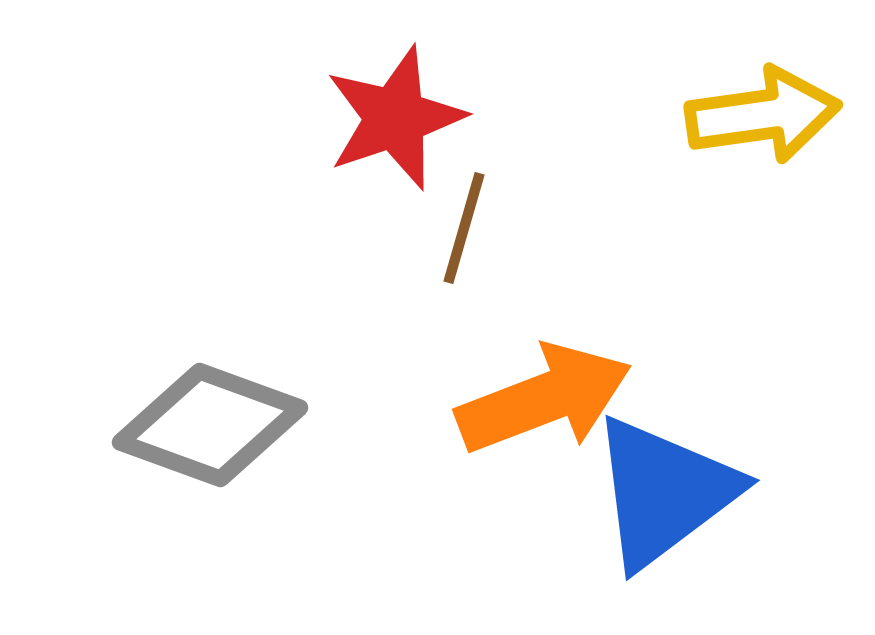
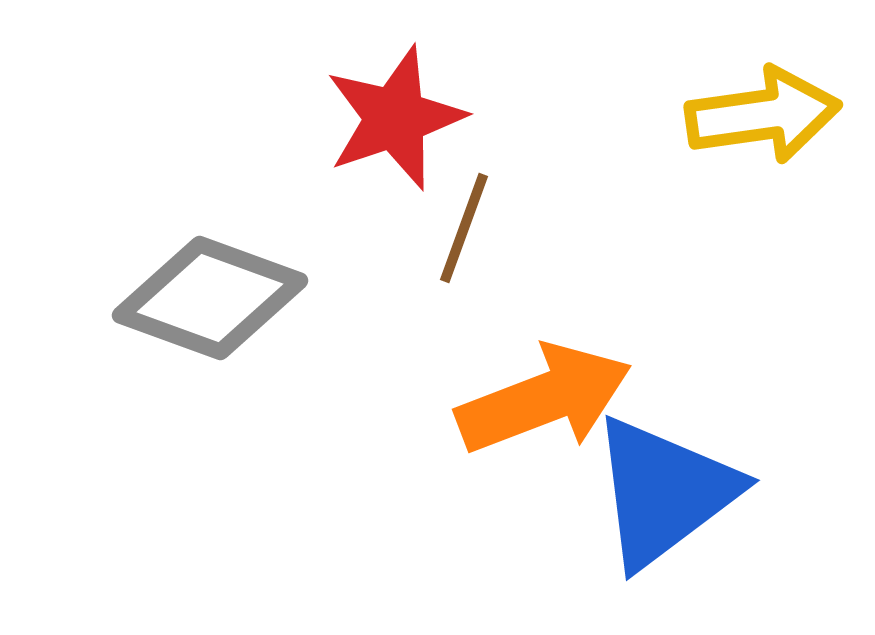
brown line: rotated 4 degrees clockwise
gray diamond: moved 127 px up
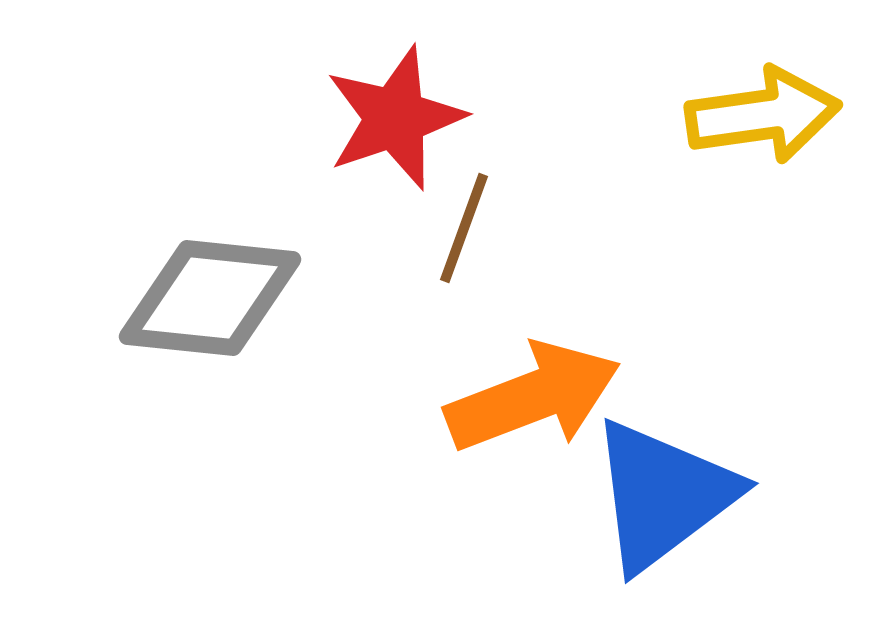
gray diamond: rotated 14 degrees counterclockwise
orange arrow: moved 11 px left, 2 px up
blue triangle: moved 1 px left, 3 px down
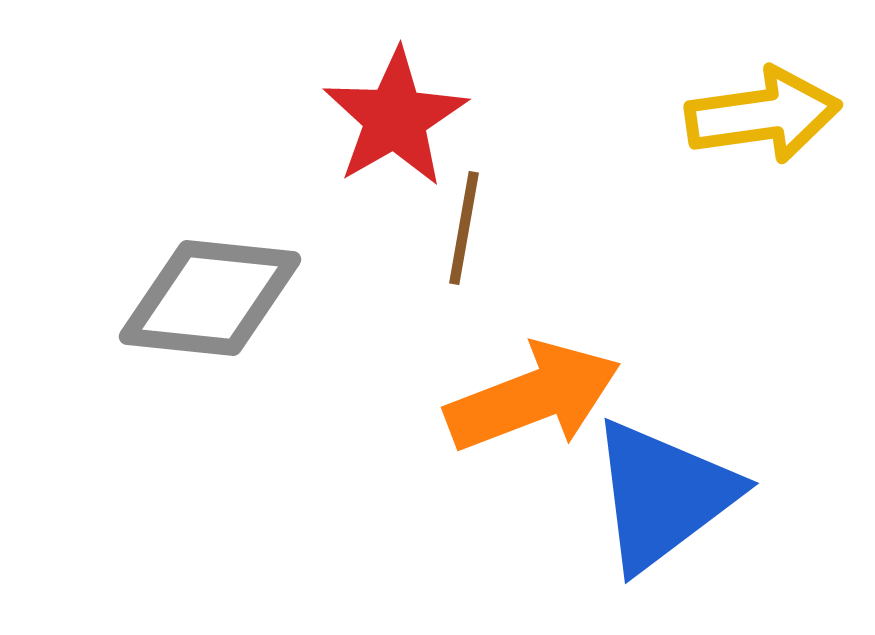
red star: rotated 11 degrees counterclockwise
brown line: rotated 10 degrees counterclockwise
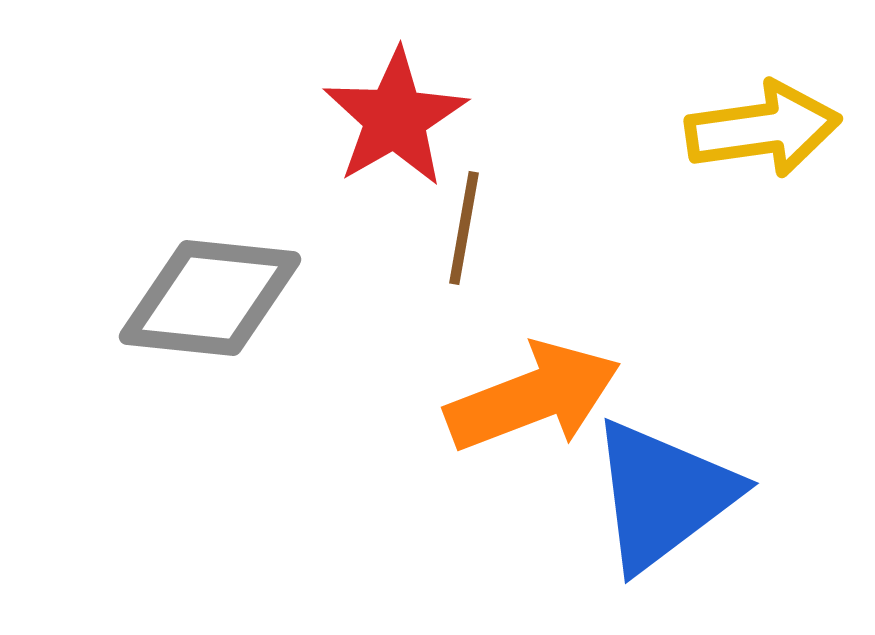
yellow arrow: moved 14 px down
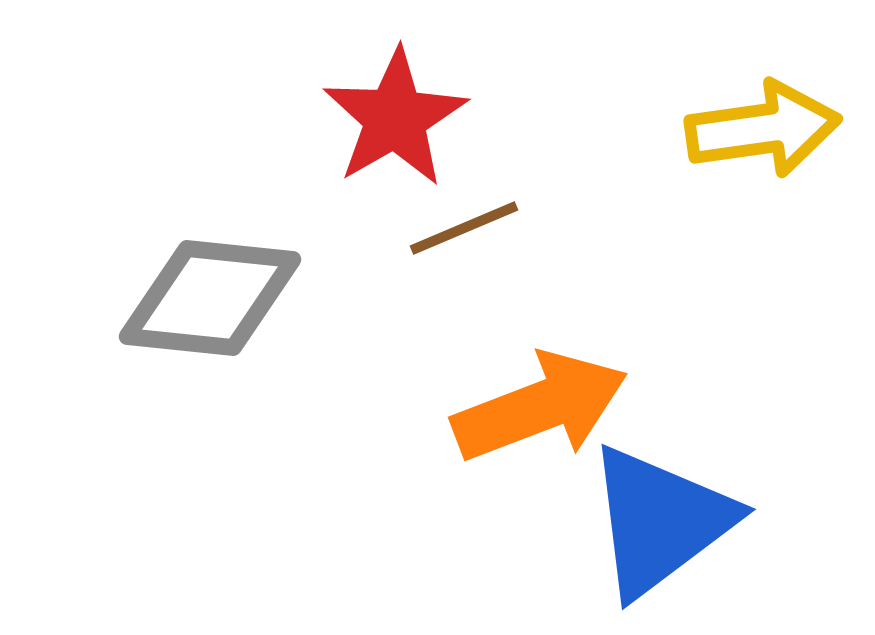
brown line: rotated 57 degrees clockwise
orange arrow: moved 7 px right, 10 px down
blue triangle: moved 3 px left, 26 px down
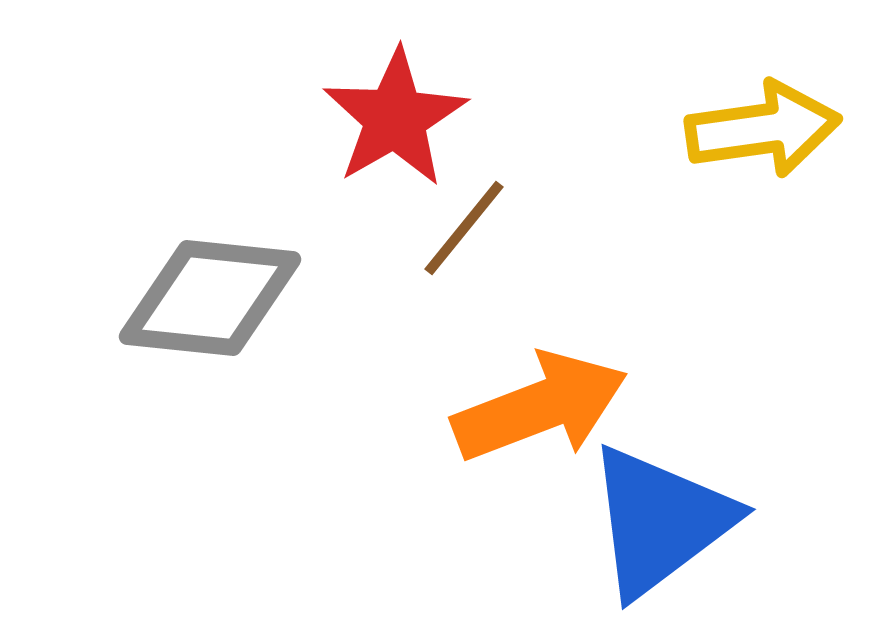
brown line: rotated 28 degrees counterclockwise
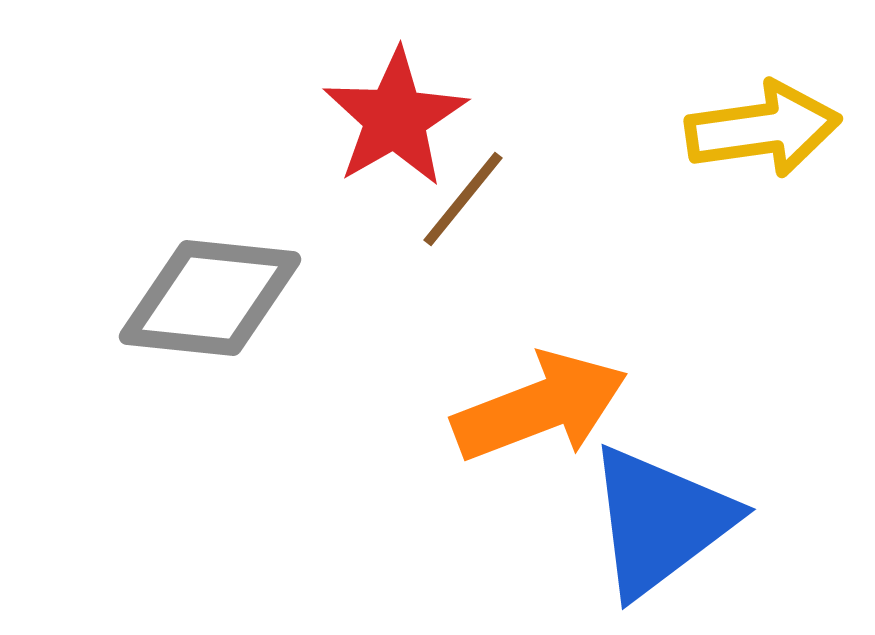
brown line: moved 1 px left, 29 px up
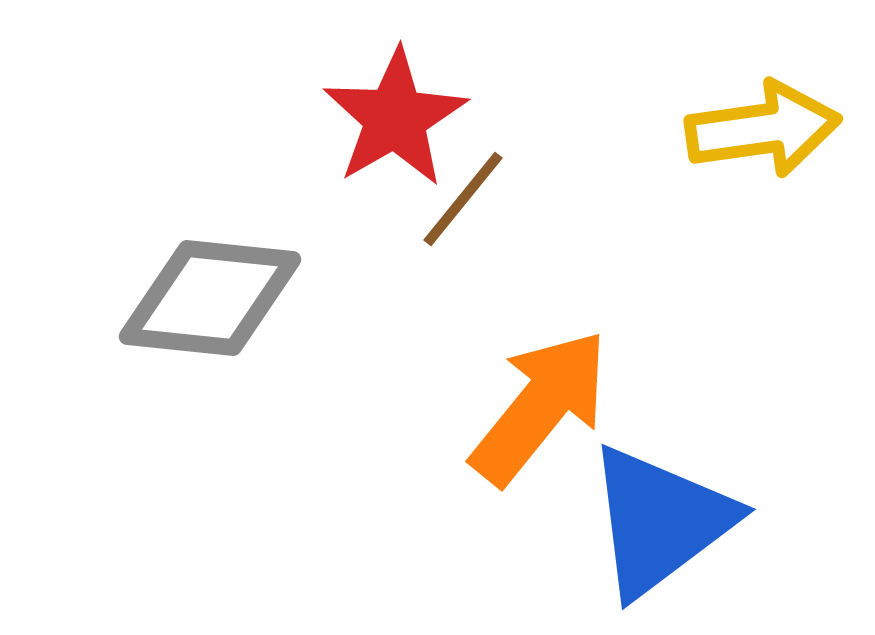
orange arrow: rotated 30 degrees counterclockwise
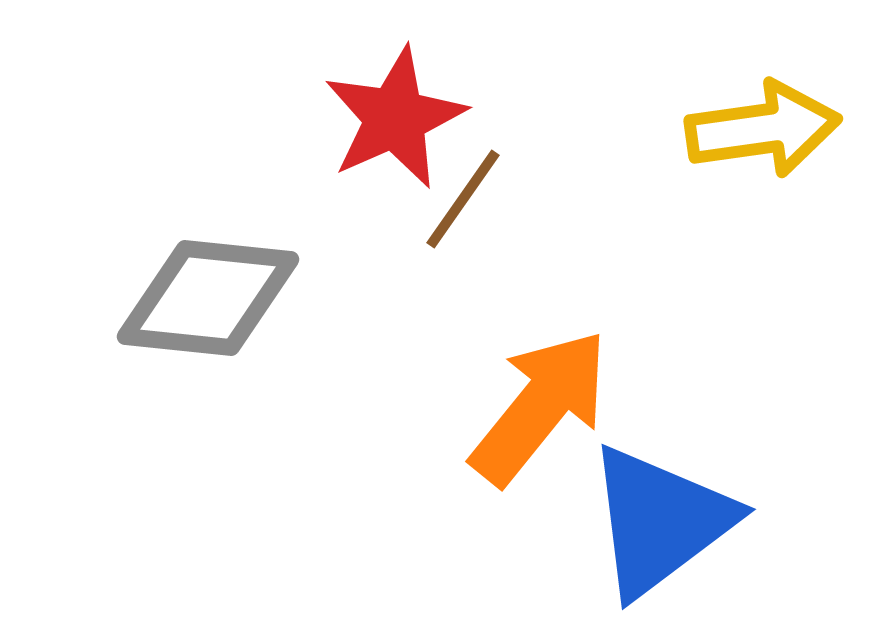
red star: rotated 6 degrees clockwise
brown line: rotated 4 degrees counterclockwise
gray diamond: moved 2 px left
